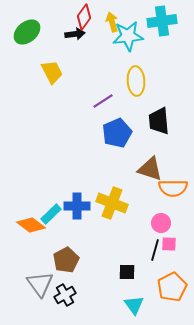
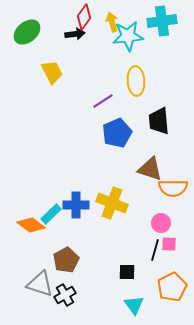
blue cross: moved 1 px left, 1 px up
gray triangle: rotated 36 degrees counterclockwise
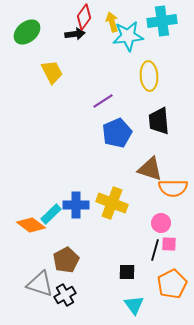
yellow ellipse: moved 13 px right, 5 px up
orange pentagon: moved 3 px up
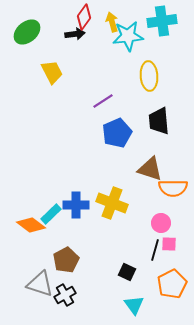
black square: rotated 24 degrees clockwise
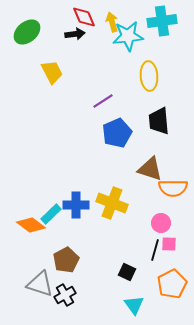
red diamond: rotated 60 degrees counterclockwise
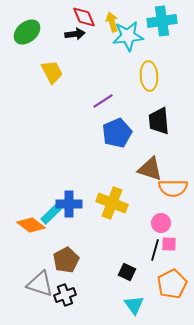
blue cross: moved 7 px left, 1 px up
black cross: rotated 10 degrees clockwise
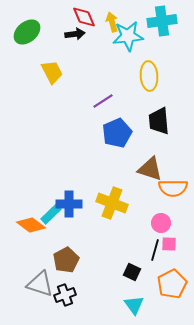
black square: moved 5 px right
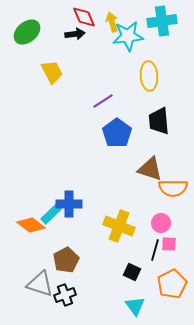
blue pentagon: rotated 12 degrees counterclockwise
yellow cross: moved 7 px right, 23 px down
cyan triangle: moved 1 px right, 1 px down
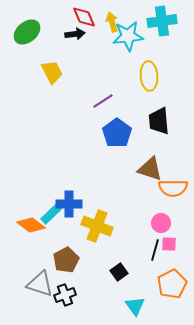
yellow cross: moved 22 px left
black square: moved 13 px left; rotated 30 degrees clockwise
